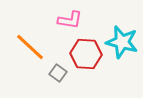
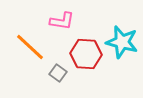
pink L-shape: moved 8 px left, 1 px down
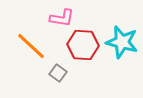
pink L-shape: moved 3 px up
orange line: moved 1 px right, 1 px up
red hexagon: moved 3 px left, 9 px up
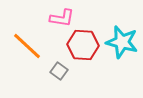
orange line: moved 4 px left
gray square: moved 1 px right, 2 px up
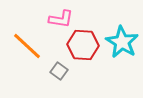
pink L-shape: moved 1 px left, 1 px down
cyan star: rotated 16 degrees clockwise
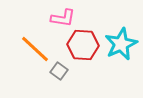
pink L-shape: moved 2 px right, 1 px up
cyan star: moved 1 px left, 2 px down; rotated 16 degrees clockwise
orange line: moved 8 px right, 3 px down
